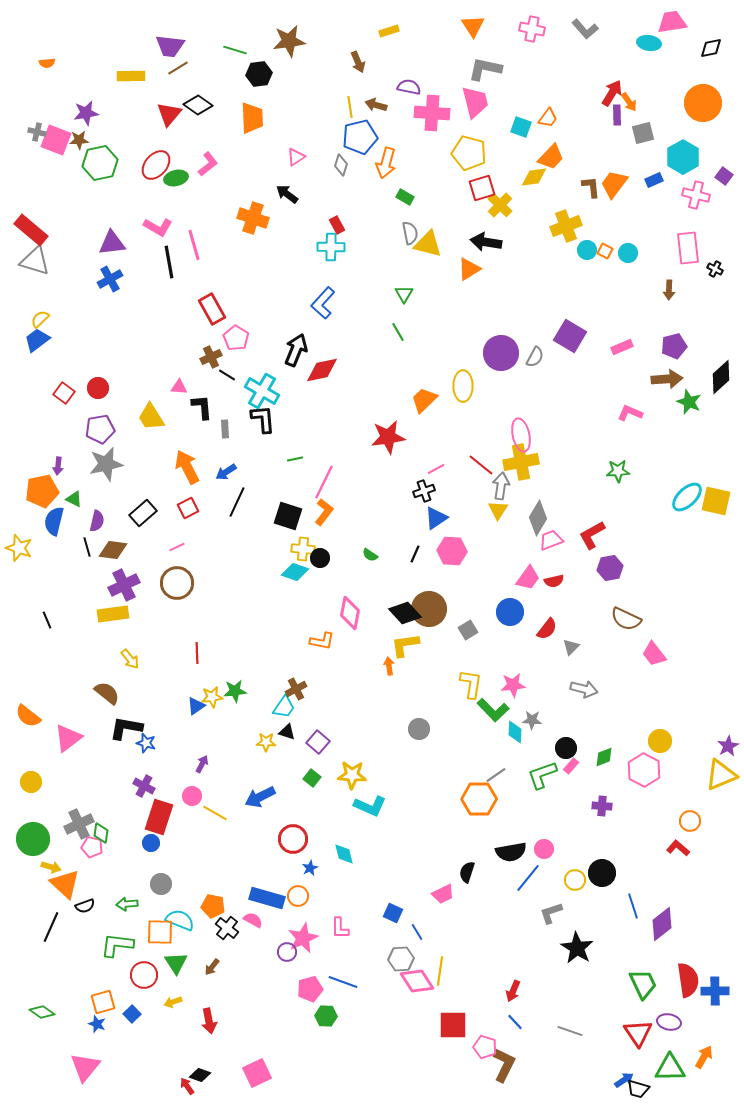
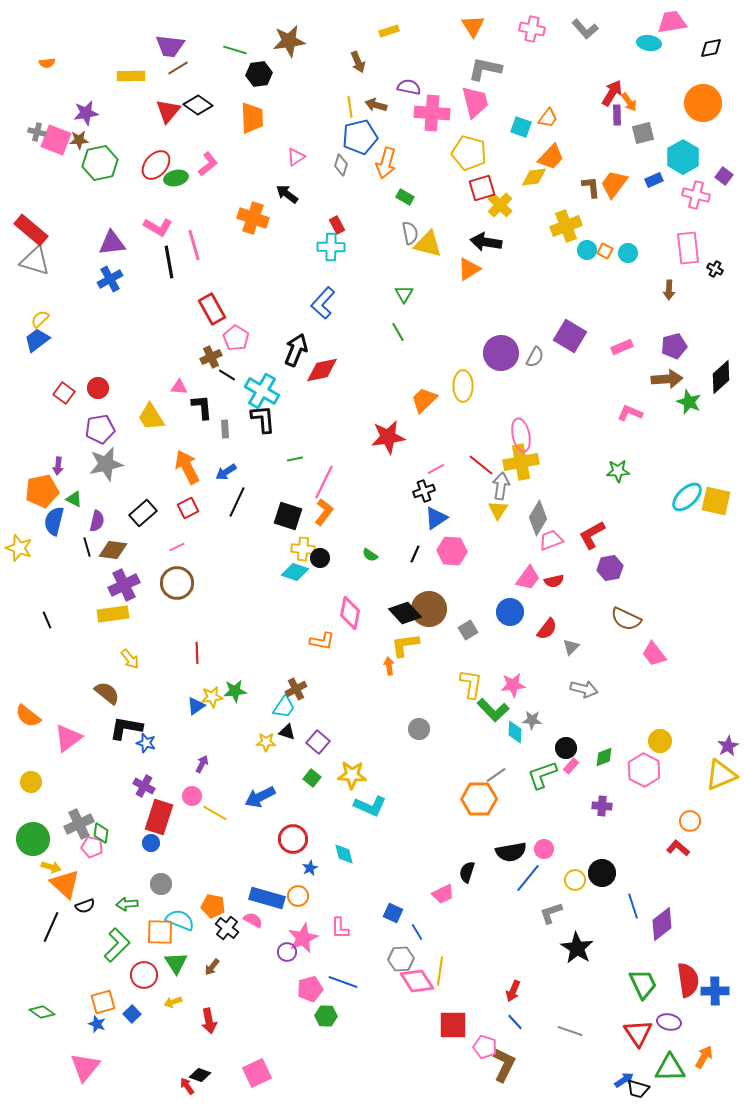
red triangle at (169, 114): moved 1 px left, 3 px up
green L-shape at (117, 945): rotated 128 degrees clockwise
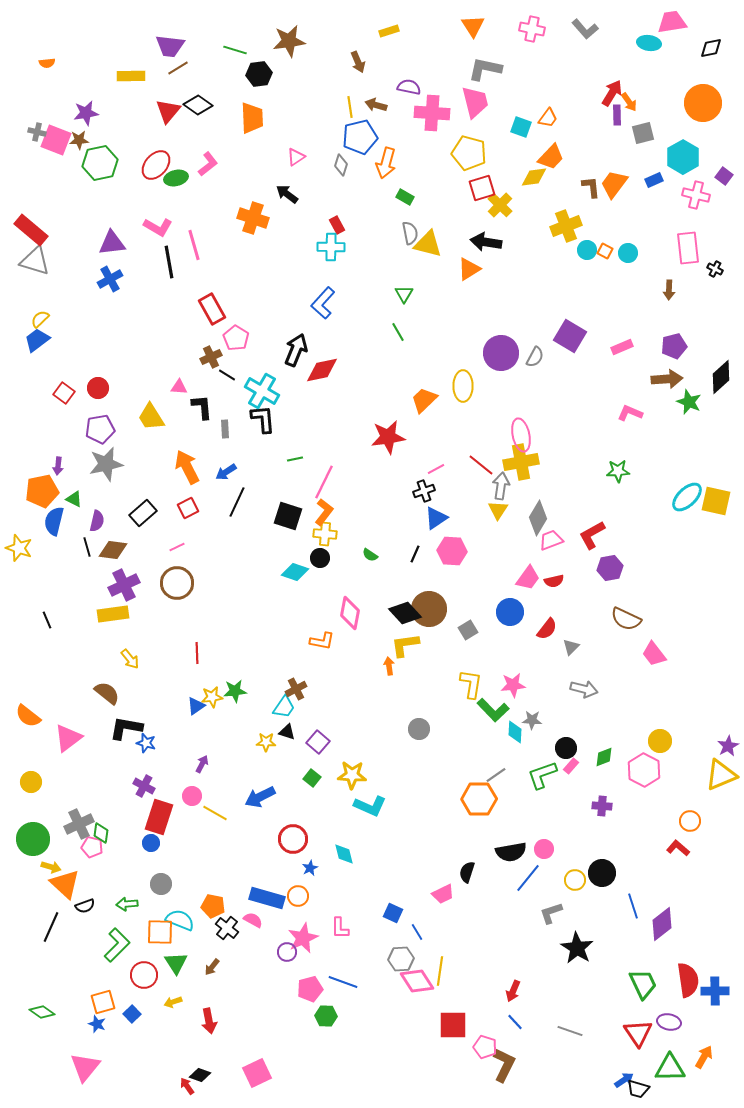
yellow cross at (303, 549): moved 22 px right, 15 px up
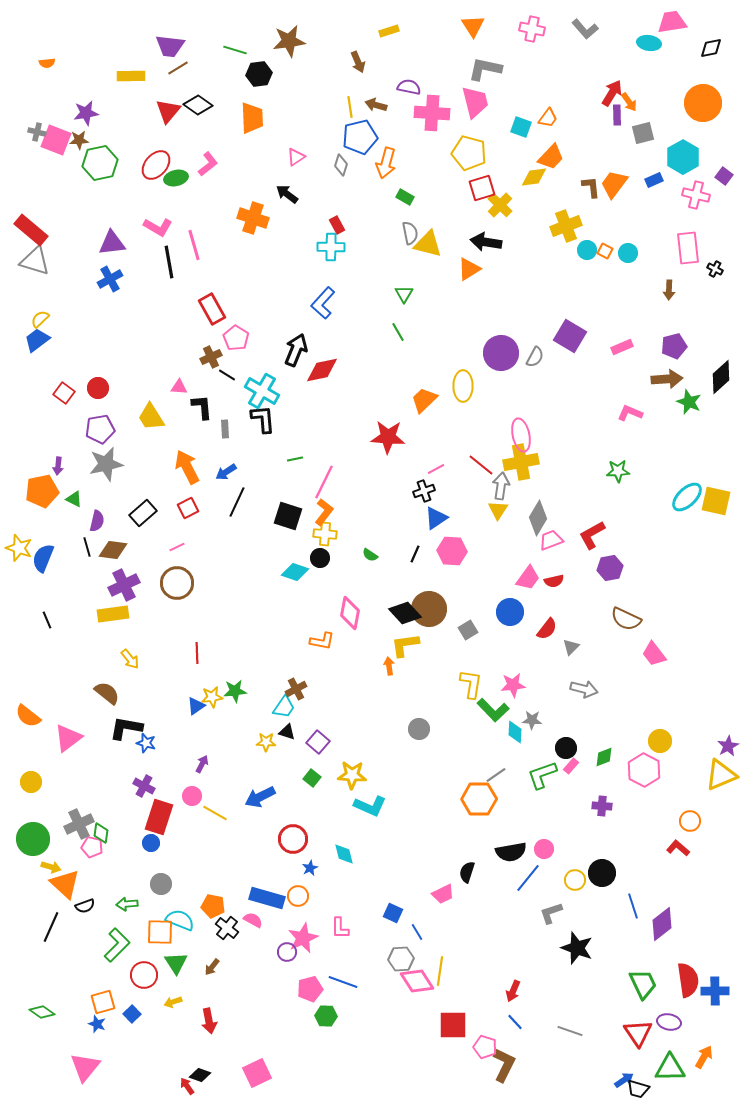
red star at (388, 437): rotated 12 degrees clockwise
blue semicircle at (54, 521): moved 11 px left, 37 px down; rotated 8 degrees clockwise
black star at (577, 948): rotated 12 degrees counterclockwise
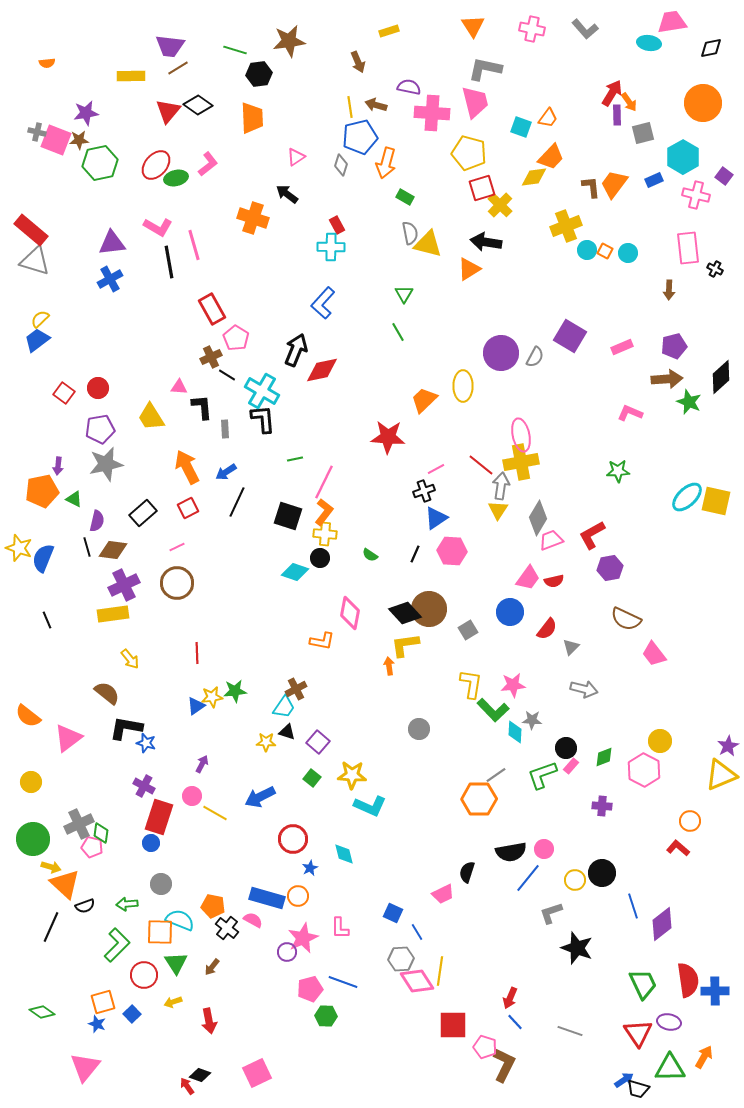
red arrow at (513, 991): moved 3 px left, 7 px down
